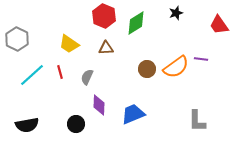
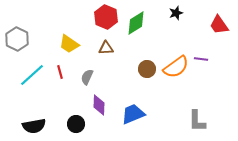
red hexagon: moved 2 px right, 1 px down
black semicircle: moved 7 px right, 1 px down
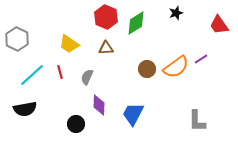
purple line: rotated 40 degrees counterclockwise
blue trapezoid: rotated 40 degrees counterclockwise
black semicircle: moved 9 px left, 17 px up
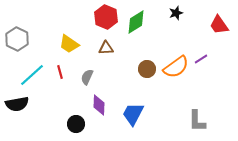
green diamond: moved 1 px up
black semicircle: moved 8 px left, 5 px up
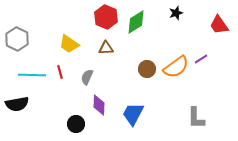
cyan line: rotated 44 degrees clockwise
gray L-shape: moved 1 px left, 3 px up
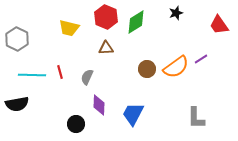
yellow trapezoid: moved 16 px up; rotated 20 degrees counterclockwise
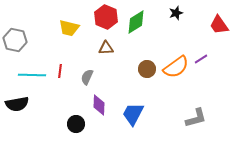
gray hexagon: moved 2 px left, 1 px down; rotated 15 degrees counterclockwise
red line: moved 1 px up; rotated 24 degrees clockwise
gray L-shape: rotated 105 degrees counterclockwise
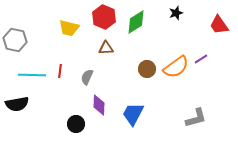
red hexagon: moved 2 px left
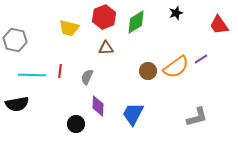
red hexagon: rotated 15 degrees clockwise
brown circle: moved 1 px right, 2 px down
purple diamond: moved 1 px left, 1 px down
gray L-shape: moved 1 px right, 1 px up
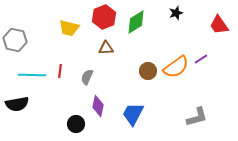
purple diamond: rotated 10 degrees clockwise
